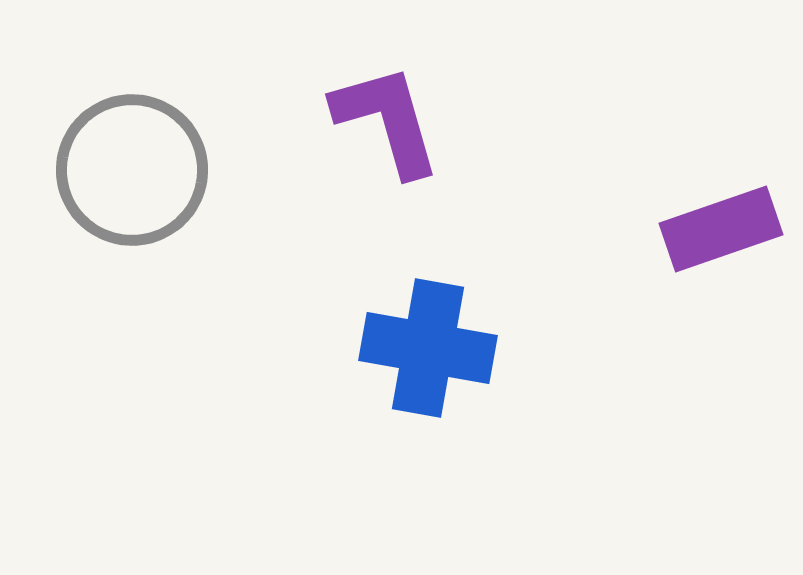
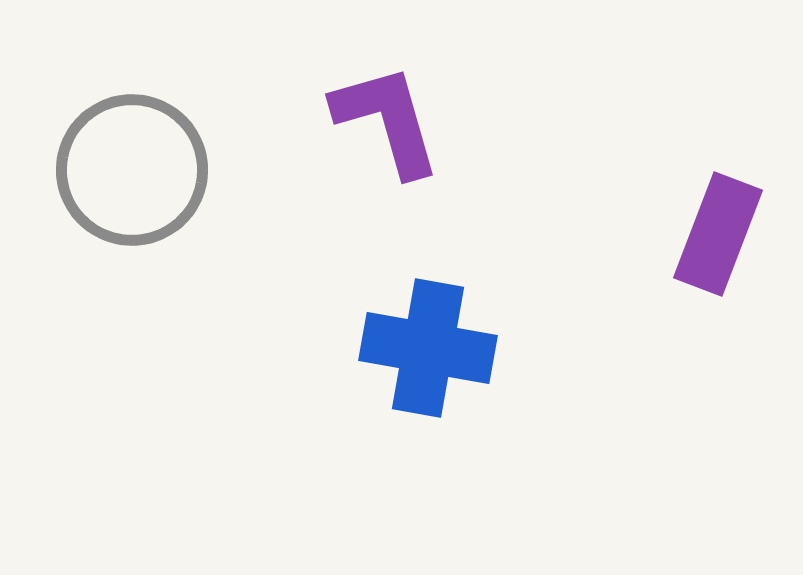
purple rectangle: moved 3 px left, 5 px down; rotated 50 degrees counterclockwise
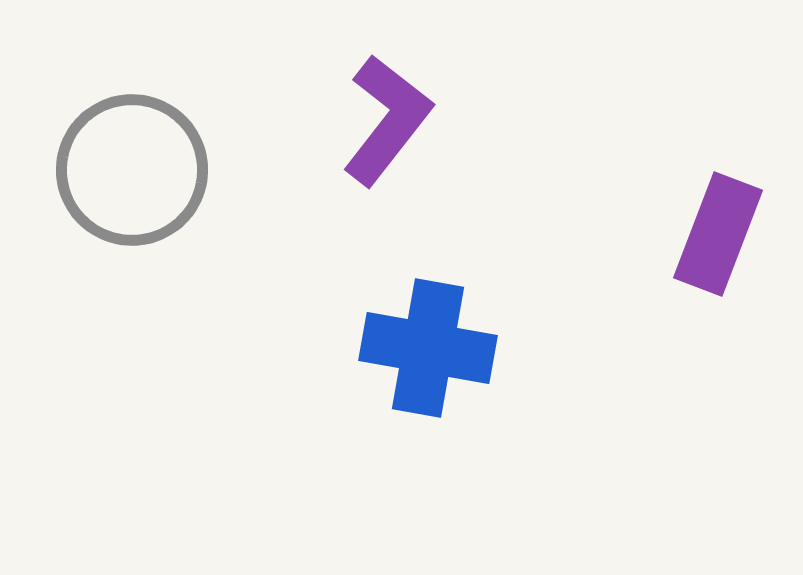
purple L-shape: rotated 54 degrees clockwise
